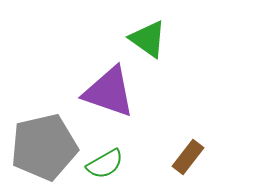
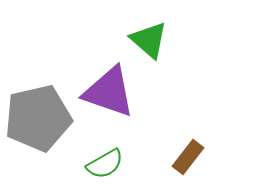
green triangle: moved 1 px right, 1 px down; rotated 6 degrees clockwise
gray pentagon: moved 6 px left, 29 px up
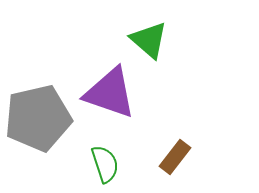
purple triangle: moved 1 px right, 1 px down
brown rectangle: moved 13 px left
green semicircle: rotated 78 degrees counterclockwise
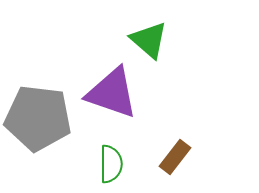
purple triangle: moved 2 px right
gray pentagon: rotated 20 degrees clockwise
green semicircle: moved 6 px right; rotated 18 degrees clockwise
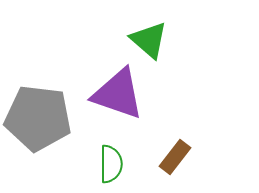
purple triangle: moved 6 px right, 1 px down
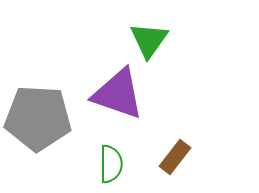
green triangle: rotated 24 degrees clockwise
gray pentagon: rotated 4 degrees counterclockwise
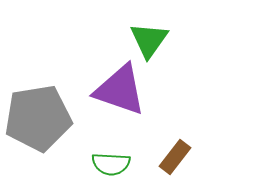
purple triangle: moved 2 px right, 4 px up
gray pentagon: rotated 12 degrees counterclockwise
green semicircle: rotated 93 degrees clockwise
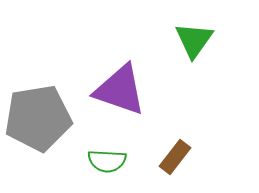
green triangle: moved 45 px right
green semicircle: moved 4 px left, 3 px up
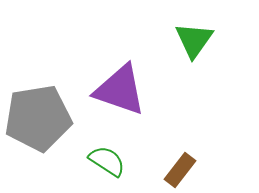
brown rectangle: moved 5 px right, 13 px down
green semicircle: rotated 150 degrees counterclockwise
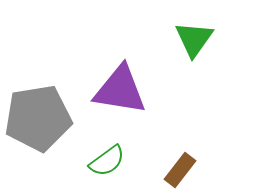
green triangle: moved 1 px up
purple triangle: rotated 10 degrees counterclockwise
green semicircle: rotated 111 degrees clockwise
